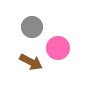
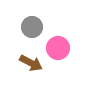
brown arrow: moved 1 px down
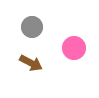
pink circle: moved 16 px right
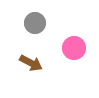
gray circle: moved 3 px right, 4 px up
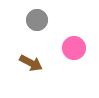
gray circle: moved 2 px right, 3 px up
